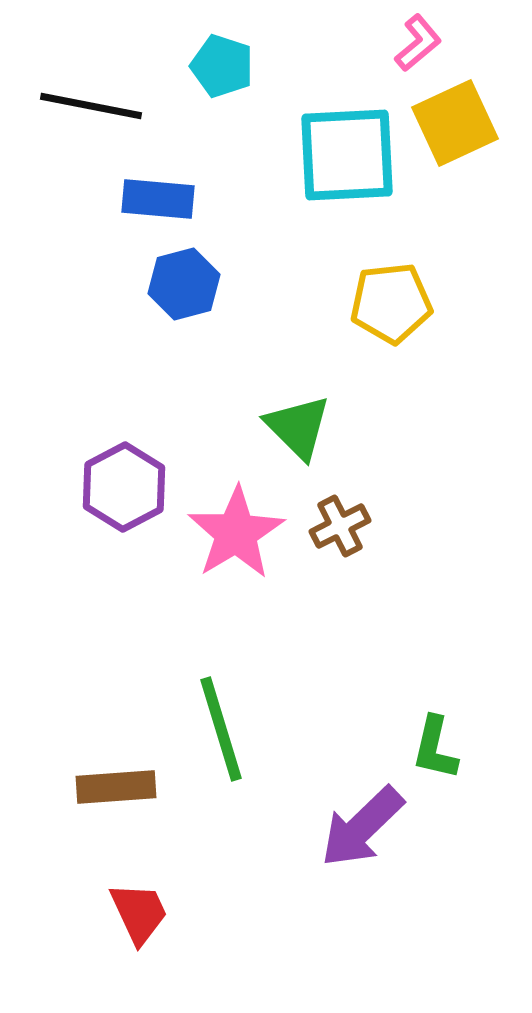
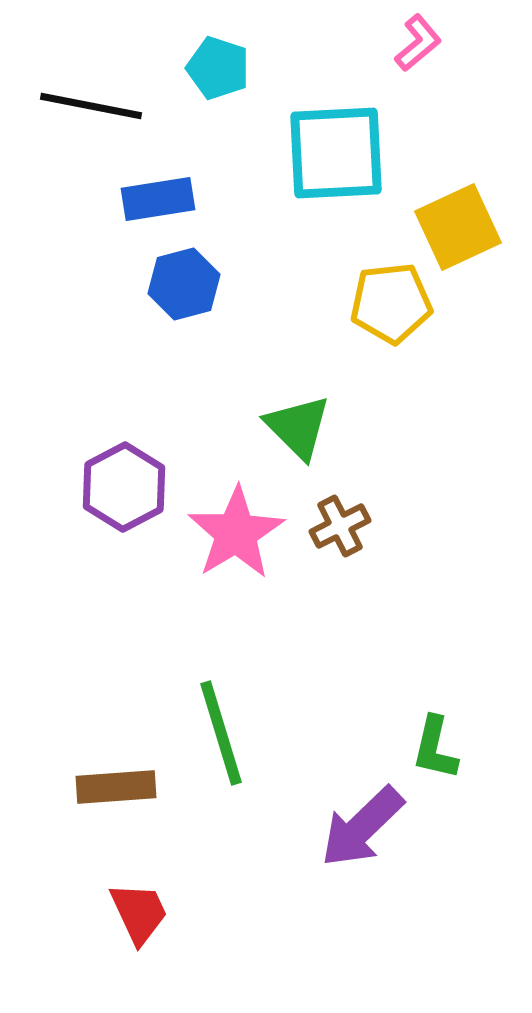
cyan pentagon: moved 4 px left, 2 px down
yellow square: moved 3 px right, 104 px down
cyan square: moved 11 px left, 2 px up
blue rectangle: rotated 14 degrees counterclockwise
green line: moved 4 px down
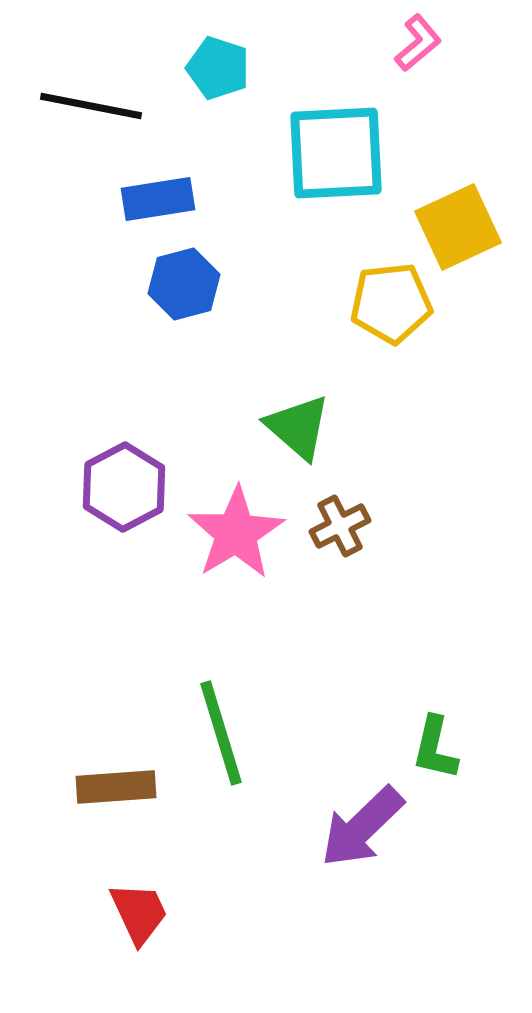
green triangle: rotated 4 degrees counterclockwise
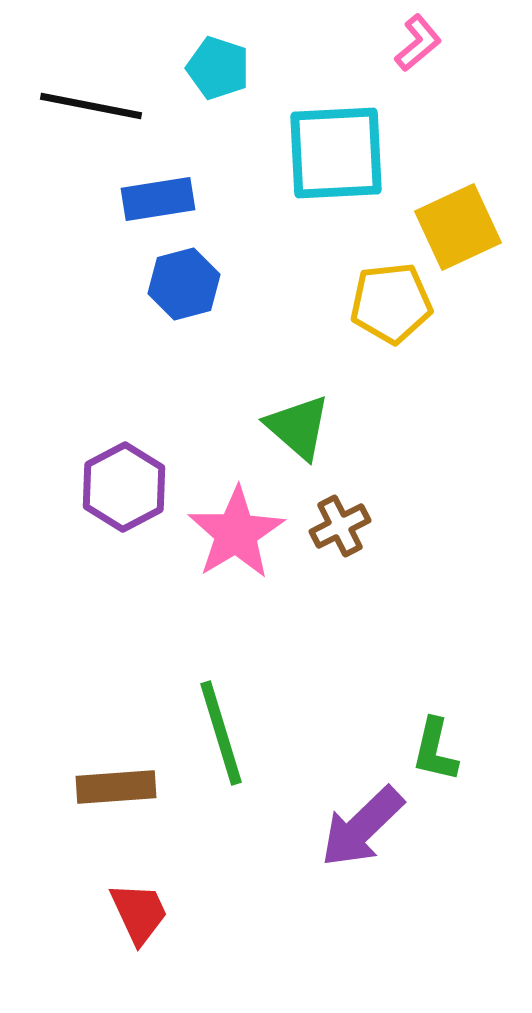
green L-shape: moved 2 px down
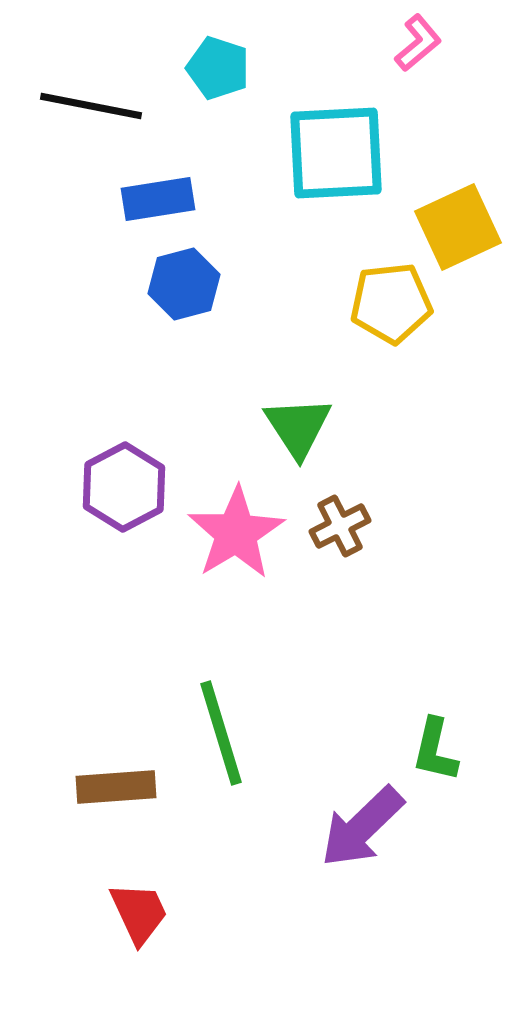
green triangle: rotated 16 degrees clockwise
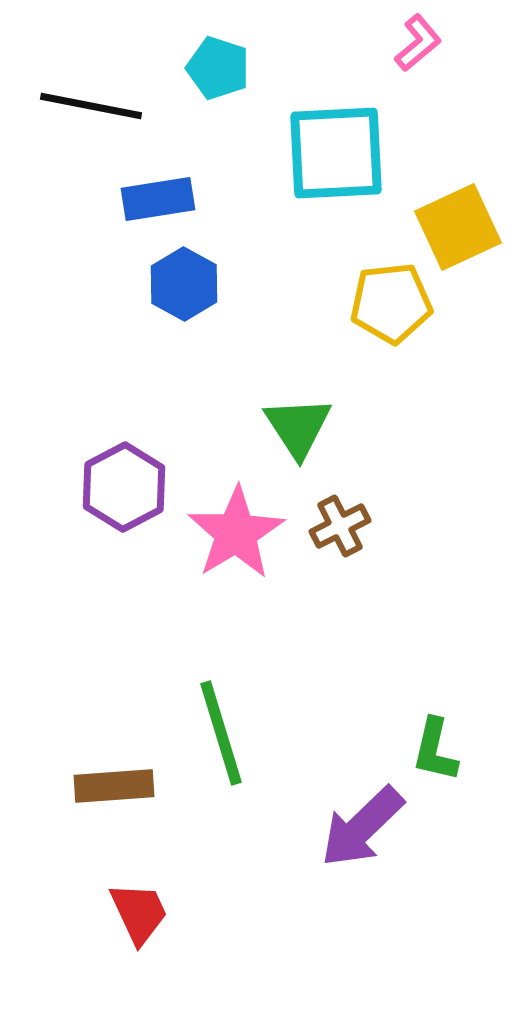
blue hexagon: rotated 16 degrees counterclockwise
brown rectangle: moved 2 px left, 1 px up
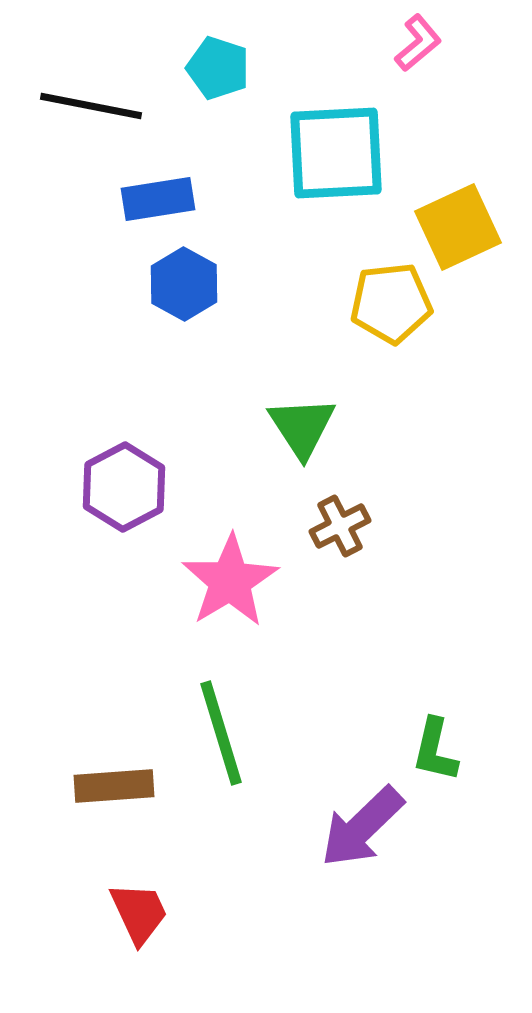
green triangle: moved 4 px right
pink star: moved 6 px left, 48 px down
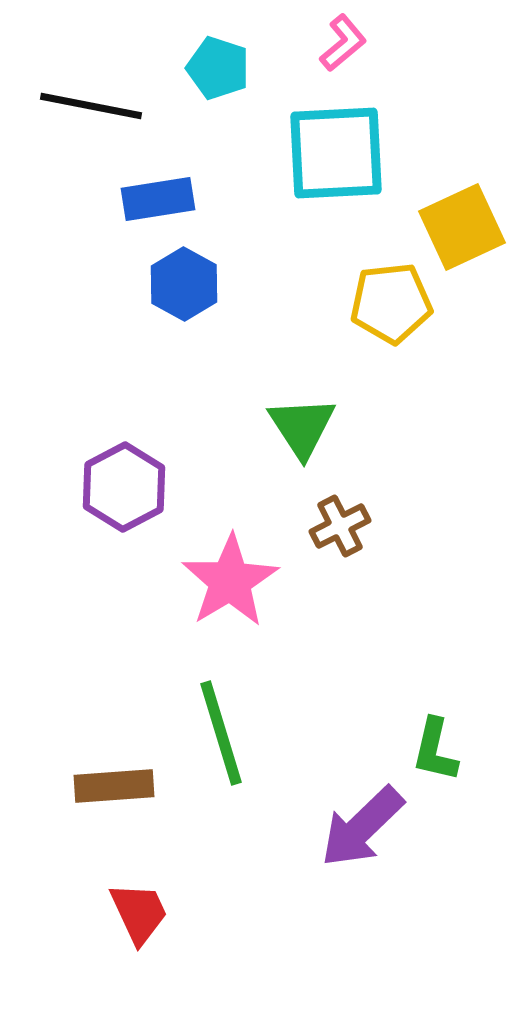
pink L-shape: moved 75 px left
yellow square: moved 4 px right
